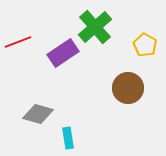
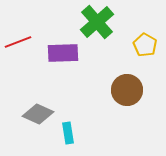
green cross: moved 2 px right, 5 px up
purple rectangle: rotated 32 degrees clockwise
brown circle: moved 1 px left, 2 px down
gray diamond: rotated 8 degrees clockwise
cyan rectangle: moved 5 px up
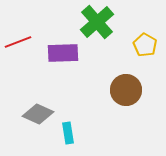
brown circle: moved 1 px left
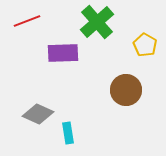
red line: moved 9 px right, 21 px up
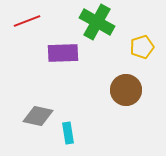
green cross: rotated 20 degrees counterclockwise
yellow pentagon: moved 3 px left, 2 px down; rotated 25 degrees clockwise
gray diamond: moved 2 px down; rotated 12 degrees counterclockwise
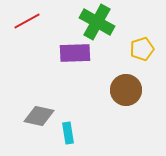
red line: rotated 8 degrees counterclockwise
yellow pentagon: moved 2 px down
purple rectangle: moved 12 px right
gray diamond: moved 1 px right
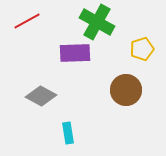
gray diamond: moved 2 px right, 20 px up; rotated 16 degrees clockwise
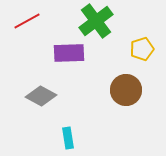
green cross: moved 1 px left, 1 px up; rotated 24 degrees clockwise
purple rectangle: moved 6 px left
cyan rectangle: moved 5 px down
